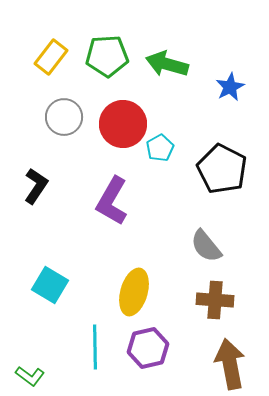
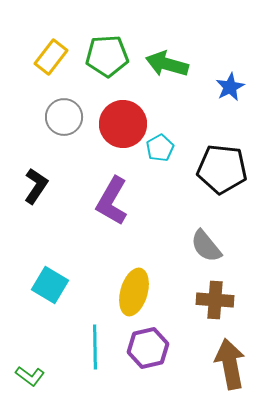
black pentagon: rotated 21 degrees counterclockwise
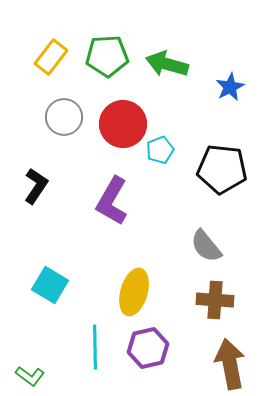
cyan pentagon: moved 2 px down; rotated 8 degrees clockwise
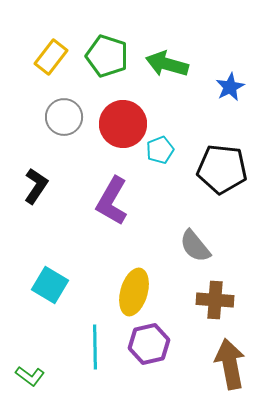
green pentagon: rotated 21 degrees clockwise
gray semicircle: moved 11 px left
purple hexagon: moved 1 px right, 4 px up
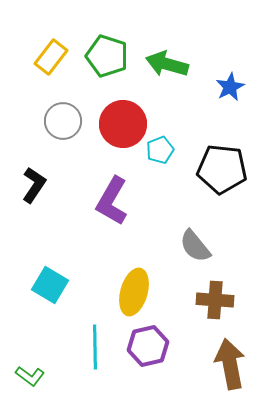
gray circle: moved 1 px left, 4 px down
black L-shape: moved 2 px left, 1 px up
purple hexagon: moved 1 px left, 2 px down
